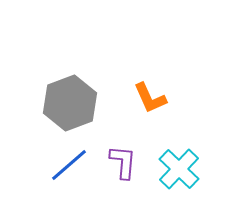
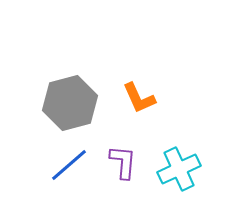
orange L-shape: moved 11 px left
gray hexagon: rotated 6 degrees clockwise
cyan cross: rotated 21 degrees clockwise
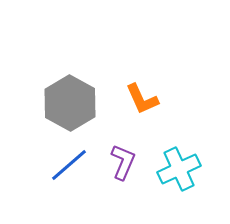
orange L-shape: moved 3 px right, 1 px down
gray hexagon: rotated 16 degrees counterclockwise
purple L-shape: rotated 18 degrees clockwise
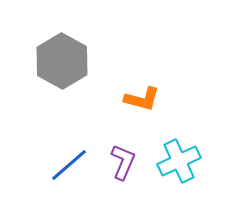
orange L-shape: rotated 51 degrees counterclockwise
gray hexagon: moved 8 px left, 42 px up
cyan cross: moved 8 px up
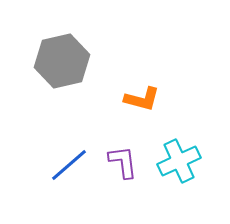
gray hexagon: rotated 18 degrees clockwise
purple L-shape: rotated 30 degrees counterclockwise
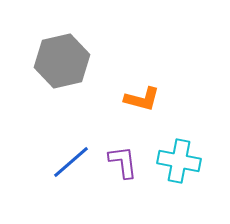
cyan cross: rotated 36 degrees clockwise
blue line: moved 2 px right, 3 px up
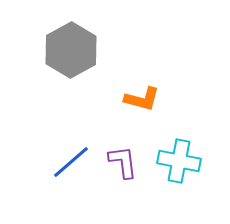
gray hexagon: moved 9 px right, 11 px up; rotated 16 degrees counterclockwise
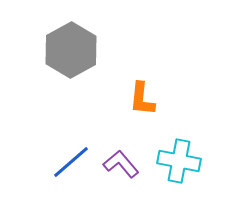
orange L-shape: rotated 81 degrees clockwise
purple L-shape: moved 2 px left, 2 px down; rotated 33 degrees counterclockwise
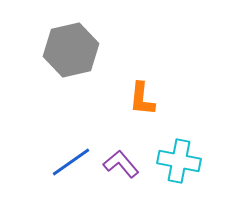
gray hexagon: rotated 16 degrees clockwise
blue line: rotated 6 degrees clockwise
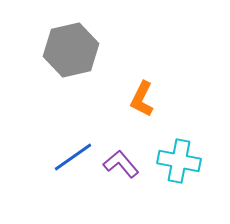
orange L-shape: rotated 21 degrees clockwise
blue line: moved 2 px right, 5 px up
